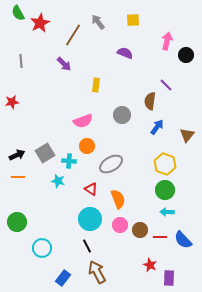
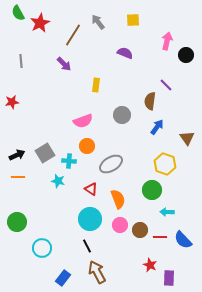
brown triangle at (187, 135): moved 3 px down; rotated 14 degrees counterclockwise
green circle at (165, 190): moved 13 px left
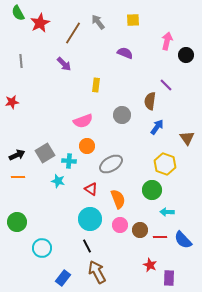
brown line at (73, 35): moved 2 px up
